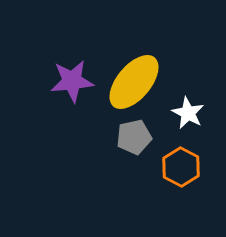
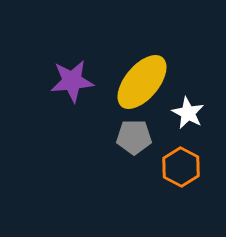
yellow ellipse: moved 8 px right
gray pentagon: rotated 12 degrees clockwise
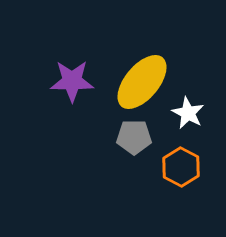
purple star: rotated 6 degrees clockwise
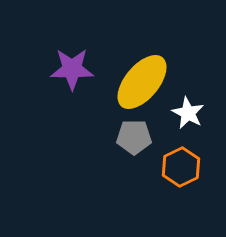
purple star: moved 12 px up
orange hexagon: rotated 6 degrees clockwise
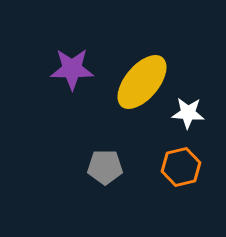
white star: rotated 24 degrees counterclockwise
gray pentagon: moved 29 px left, 30 px down
orange hexagon: rotated 12 degrees clockwise
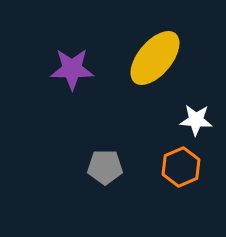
yellow ellipse: moved 13 px right, 24 px up
white star: moved 8 px right, 7 px down
orange hexagon: rotated 9 degrees counterclockwise
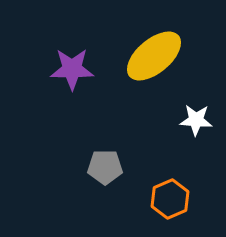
yellow ellipse: moved 1 px left, 2 px up; rotated 10 degrees clockwise
orange hexagon: moved 11 px left, 32 px down
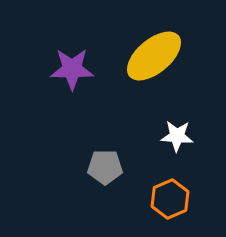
white star: moved 19 px left, 16 px down
